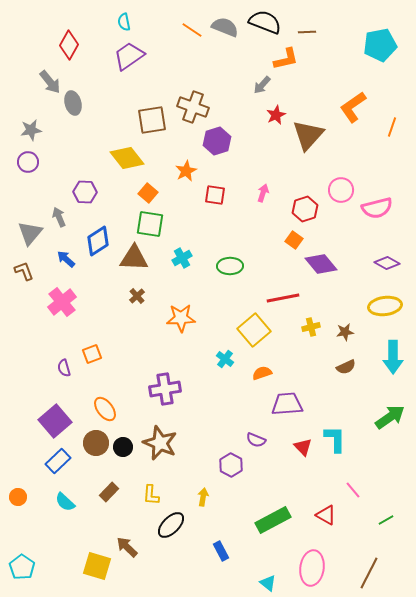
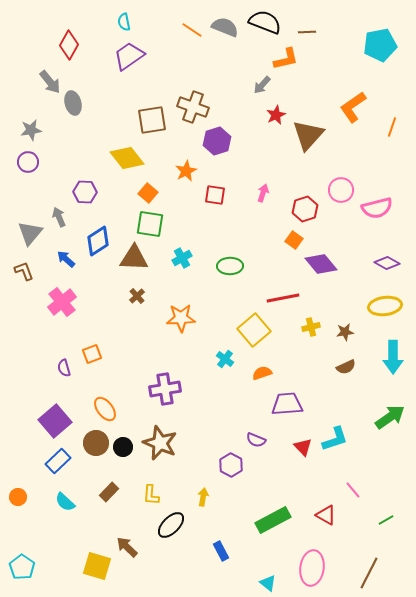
cyan L-shape at (335, 439): rotated 72 degrees clockwise
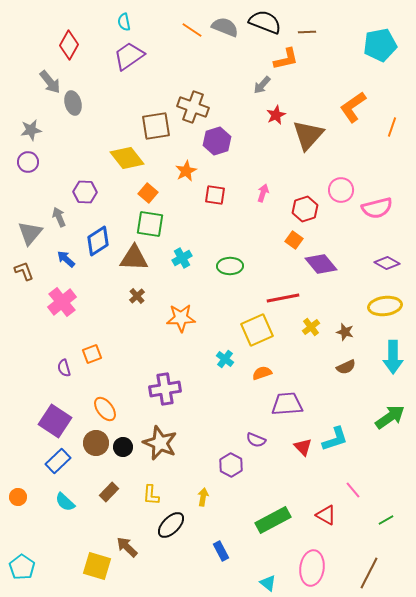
brown square at (152, 120): moved 4 px right, 6 px down
yellow cross at (311, 327): rotated 24 degrees counterclockwise
yellow square at (254, 330): moved 3 px right; rotated 16 degrees clockwise
brown star at (345, 332): rotated 24 degrees clockwise
purple square at (55, 421): rotated 16 degrees counterclockwise
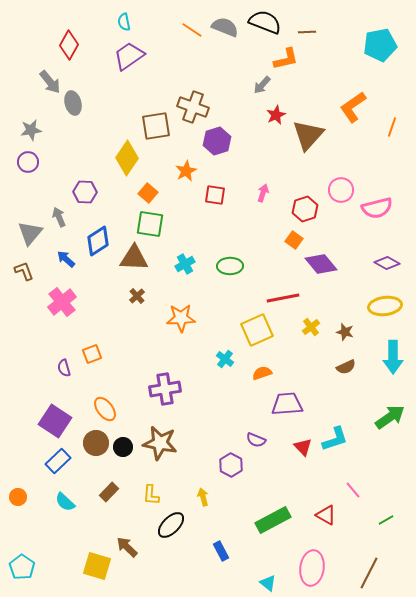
yellow diamond at (127, 158): rotated 72 degrees clockwise
cyan cross at (182, 258): moved 3 px right, 6 px down
brown star at (160, 443): rotated 12 degrees counterclockwise
yellow arrow at (203, 497): rotated 24 degrees counterclockwise
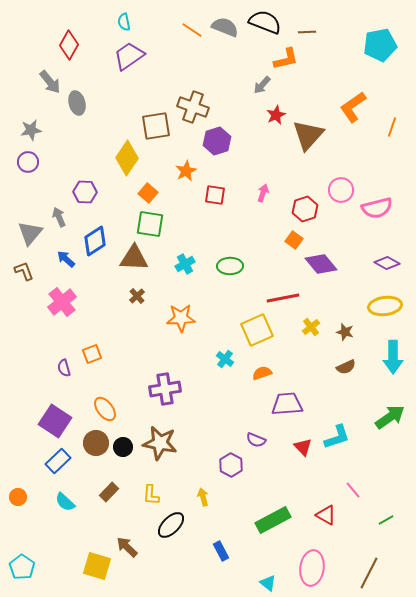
gray ellipse at (73, 103): moved 4 px right
blue diamond at (98, 241): moved 3 px left
cyan L-shape at (335, 439): moved 2 px right, 2 px up
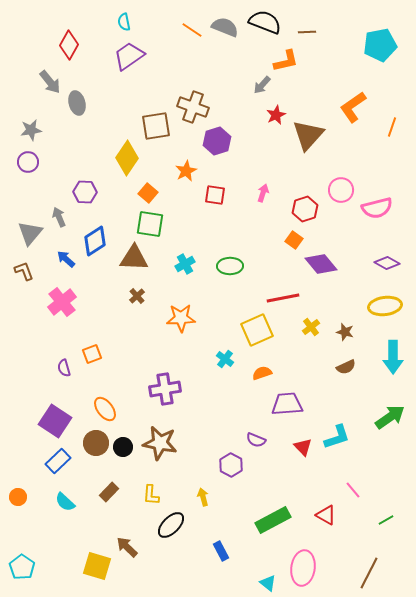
orange L-shape at (286, 59): moved 2 px down
pink ellipse at (312, 568): moved 9 px left
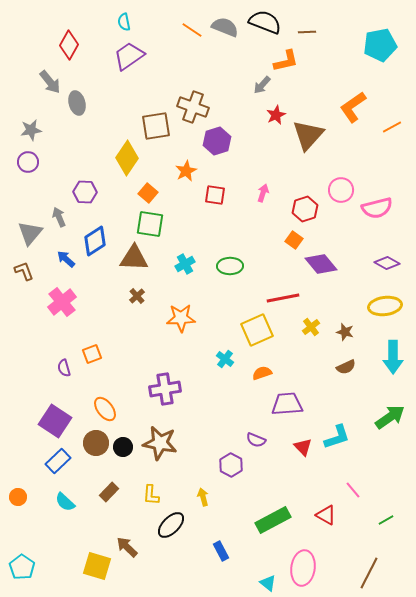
orange line at (392, 127): rotated 42 degrees clockwise
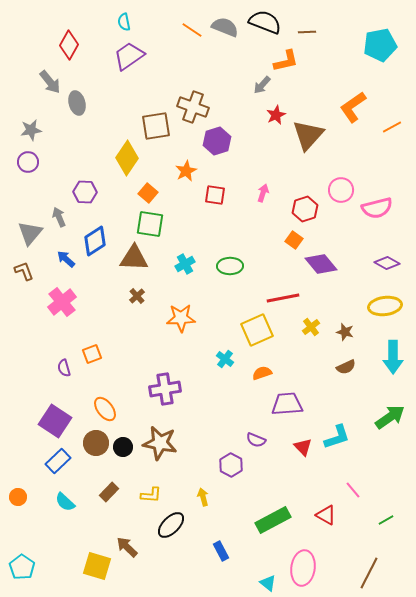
yellow L-shape at (151, 495): rotated 90 degrees counterclockwise
